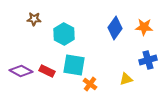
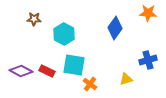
orange star: moved 4 px right, 14 px up
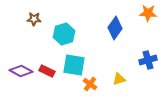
cyan hexagon: rotated 15 degrees clockwise
yellow triangle: moved 7 px left
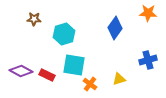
red rectangle: moved 4 px down
